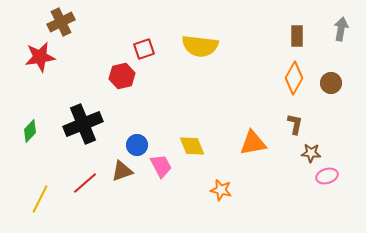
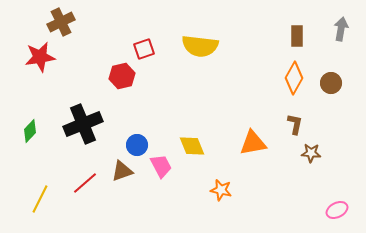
pink ellipse: moved 10 px right, 34 px down; rotated 10 degrees counterclockwise
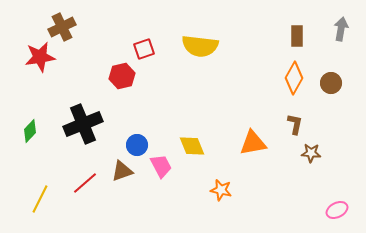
brown cross: moved 1 px right, 5 px down
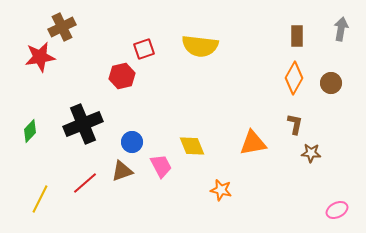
blue circle: moved 5 px left, 3 px up
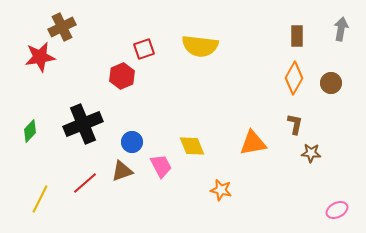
red hexagon: rotated 10 degrees counterclockwise
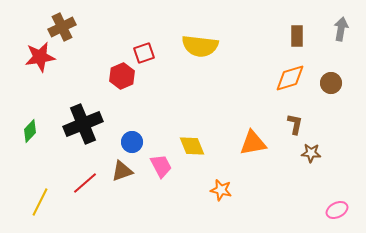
red square: moved 4 px down
orange diamond: moved 4 px left; rotated 44 degrees clockwise
yellow line: moved 3 px down
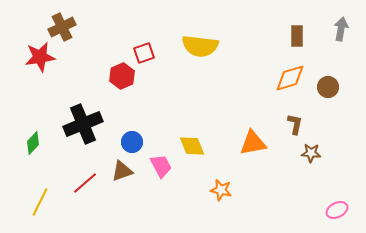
brown circle: moved 3 px left, 4 px down
green diamond: moved 3 px right, 12 px down
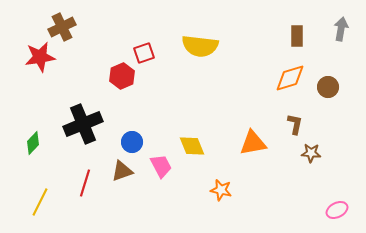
red line: rotated 32 degrees counterclockwise
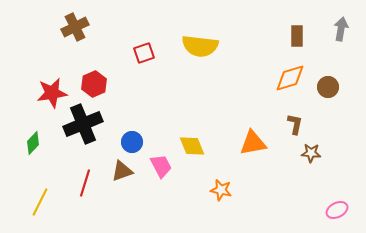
brown cross: moved 13 px right
red star: moved 12 px right, 36 px down
red hexagon: moved 28 px left, 8 px down
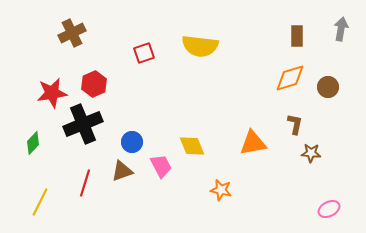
brown cross: moved 3 px left, 6 px down
pink ellipse: moved 8 px left, 1 px up
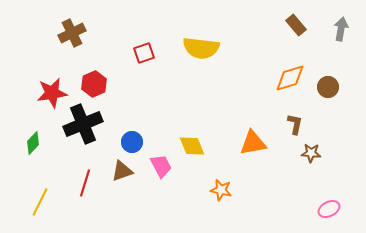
brown rectangle: moved 1 px left, 11 px up; rotated 40 degrees counterclockwise
yellow semicircle: moved 1 px right, 2 px down
